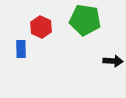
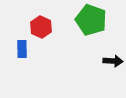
green pentagon: moved 6 px right; rotated 12 degrees clockwise
blue rectangle: moved 1 px right
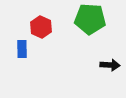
green pentagon: moved 1 px left, 1 px up; rotated 16 degrees counterclockwise
black arrow: moved 3 px left, 4 px down
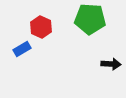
blue rectangle: rotated 60 degrees clockwise
black arrow: moved 1 px right, 1 px up
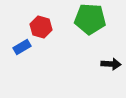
red hexagon: rotated 10 degrees counterclockwise
blue rectangle: moved 2 px up
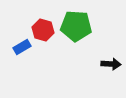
green pentagon: moved 14 px left, 7 px down
red hexagon: moved 2 px right, 3 px down
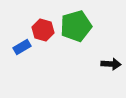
green pentagon: rotated 20 degrees counterclockwise
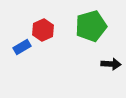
green pentagon: moved 15 px right
red hexagon: rotated 20 degrees clockwise
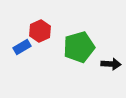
green pentagon: moved 12 px left, 21 px down
red hexagon: moved 3 px left, 1 px down
